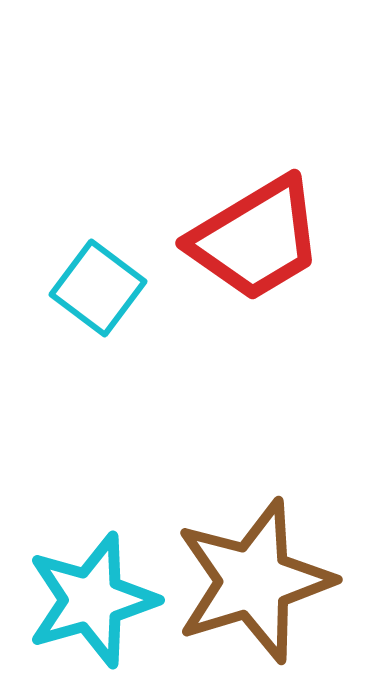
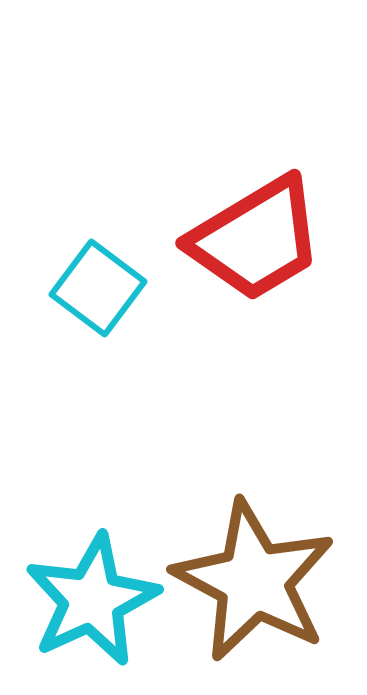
brown star: rotated 27 degrees counterclockwise
cyan star: rotated 9 degrees counterclockwise
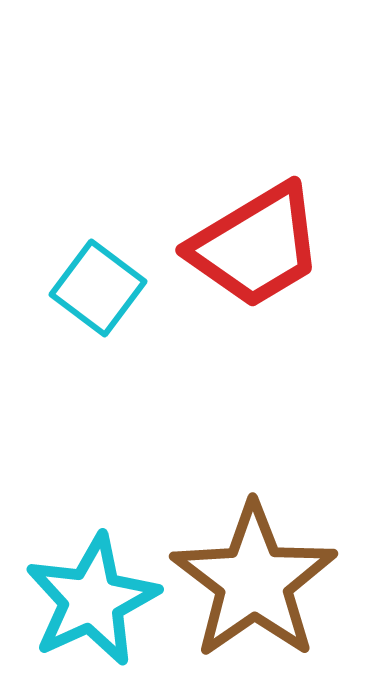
red trapezoid: moved 7 px down
brown star: rotated 9 degrees clockwise
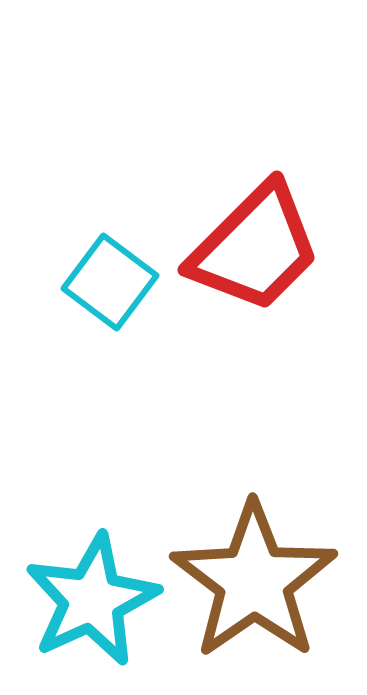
red trapezoid: moved 1 px left, 2 px down; rotated 14 degrees counterclockwise
cyan square: moved 12 px right, 6 px up
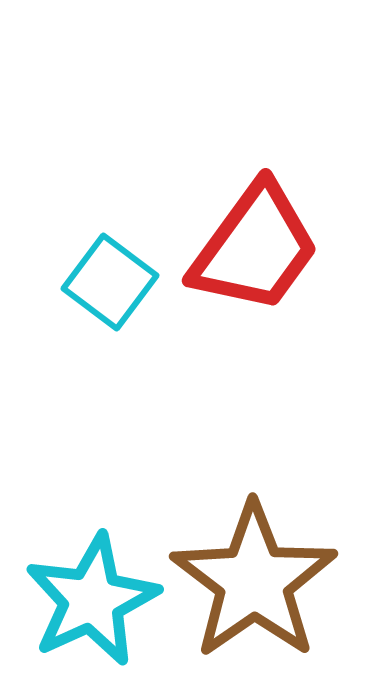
red trapezoid: rotated 9 degrees counterclockwise
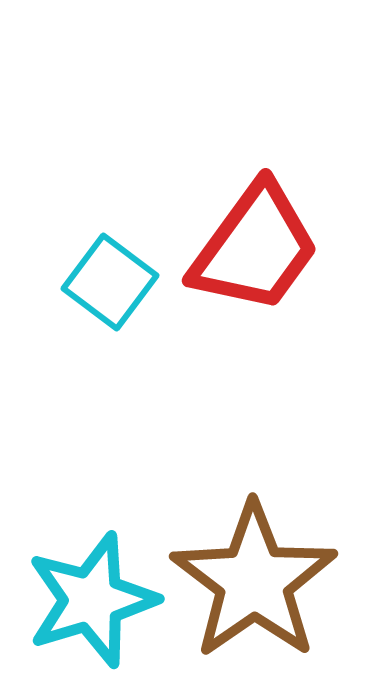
cyan star: rotated 8 degrees clockwise
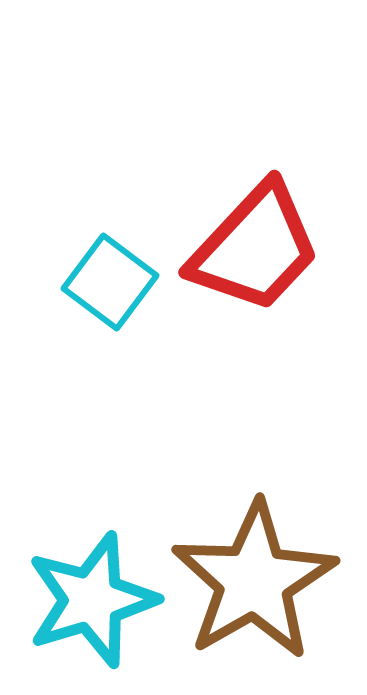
red trapezoid: rotated 7 degrees clockwise
brown star: rotated 5 degrees clockwise
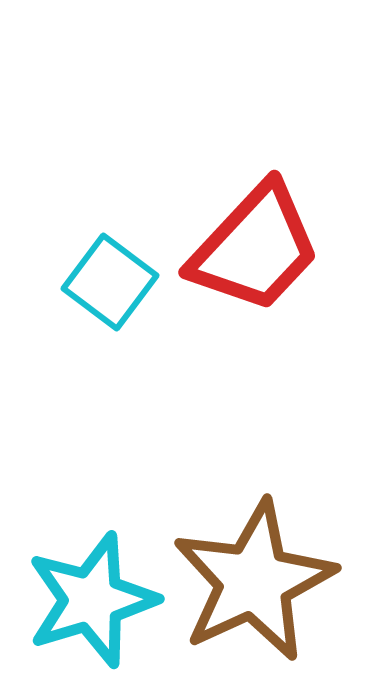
brown star: rotated 5 degrees clockwise
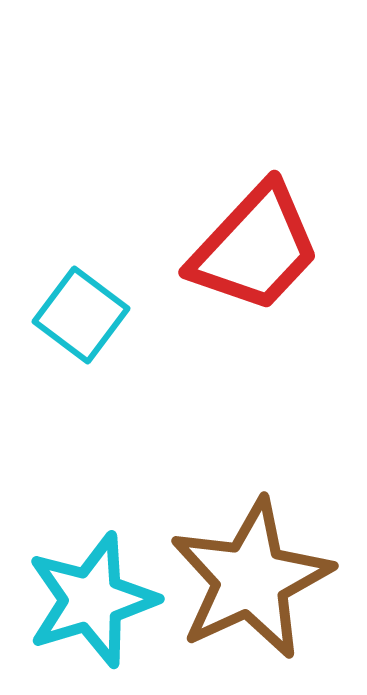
cyan square: moved 29 px left, 33 px down
brown star: moved 3 px left, 2 px up
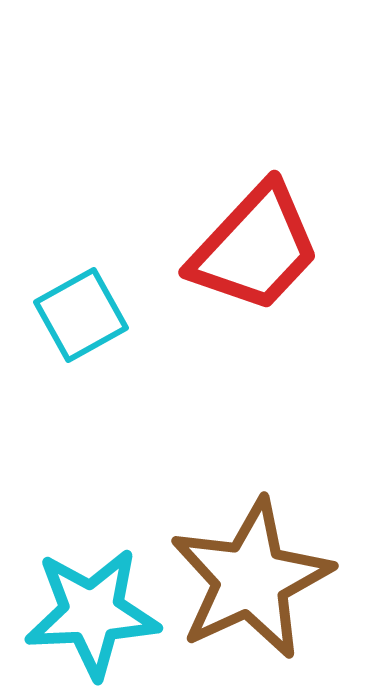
cyan square: rotated 24 degrees clockwise
cyan star: moved 13 px down; rotated 14 degrees clockwise
